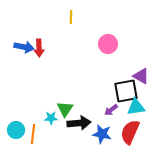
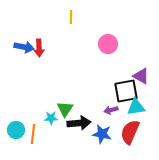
purple arrow: rotated 24 degrees clockwise
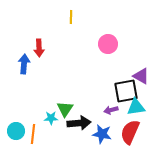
blue arrow: moved 17 px down; rotated 96 degrees counterclockwise
cyan circle: moved 1 px down
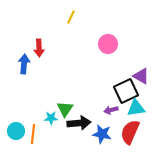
yellow line: rotated 24 degrees clockwise
black square: rotated 15 degrees counterclockwise
cyan triangle: moved 1 px down
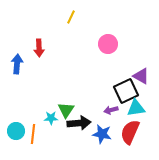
blue arrow: moved 7 px left
green triangle: moved 1 px right, 1 px down
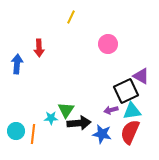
cyan triangle: moved 4 px left, 3 px down
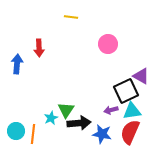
yellow line: rotated 72 degrees clockwise
cyan star: rotated 24 degrees counterclockwise
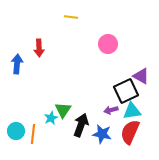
green triangle: moved 3 px left
black arrow: moved 2 px right, 2 px down; rotated 65 degrees counterclockwise
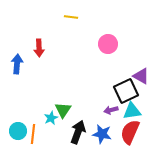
black arrow: moved 3 px left, 7 px down
cyan circle: moved 2 px right
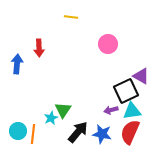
black arrow: rotated 20 degrees clockwise
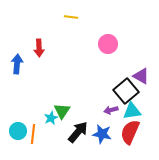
black square: rotated 15 degrees counterclockwise
green triangle: moved 1 px left, 1 px down
